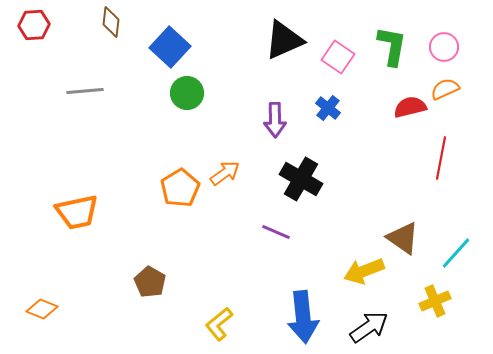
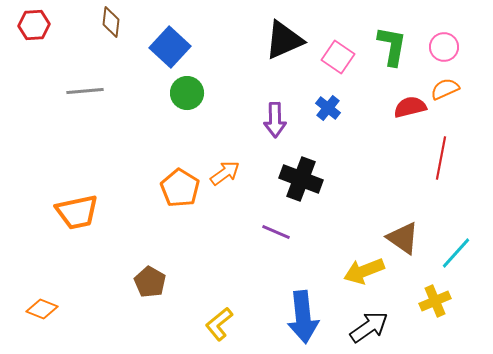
black cross: rotated 9 degrees counterclockwise
orange pentagon: rotated 9 degrees counterclockwise
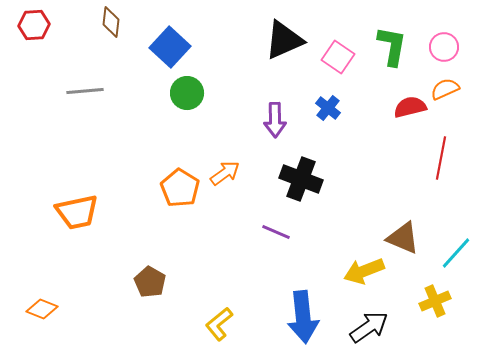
brown triangle: rotated 12 degrees counterclockwise
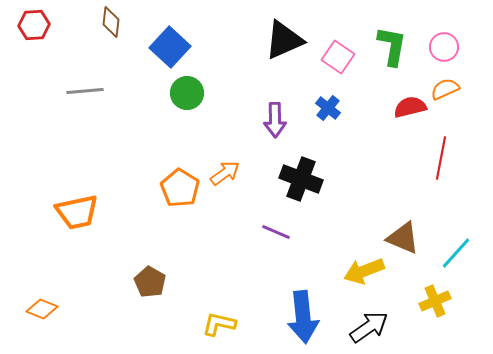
yellow L-shape: rotated 52 degrees clockwise
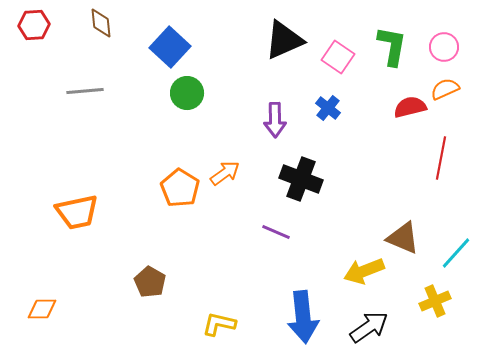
brown diamond: moved 10 px left, 1 px down; rotated 12 degrees counterclockwise
orange diamond: rotated 24 degrees counterclockwise
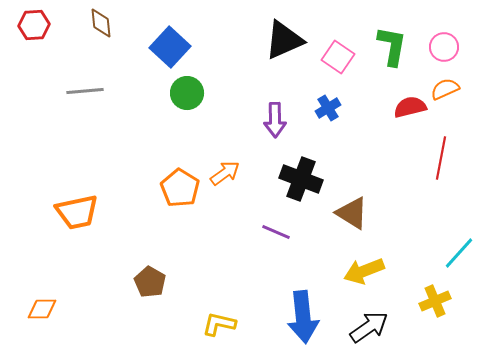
blue cross: rotated 20 degrees clockwise
brown triangle: moved 51 px left, 25 px up; rotated 9 degrees clockwise
cyan line: moved 3 px right
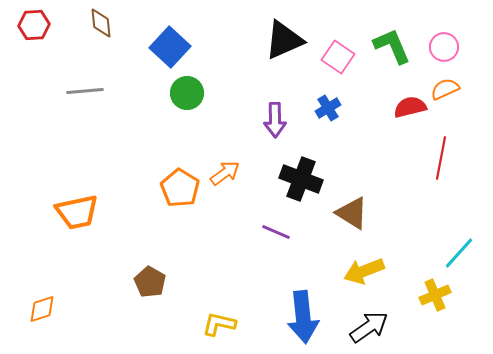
green L-shape: rotated 33 degrees counterclockwise
yellow cross: moved 6 px up
orange diamond: rotated 16 degrees counterclockwise
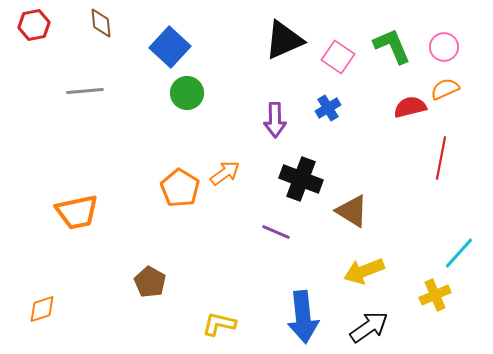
red hexagon: rotated 8 degrees counterclockwise
brown triangle: moved 2 px up
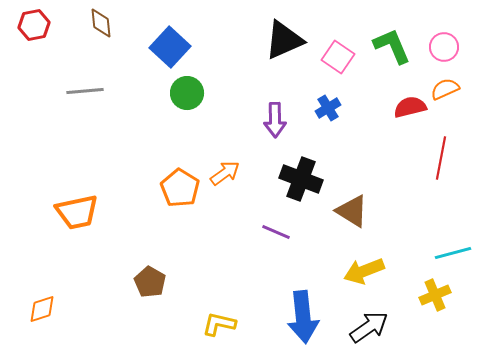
cyan line: moved 6 px left; rotated 33 degrees clockwise
